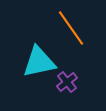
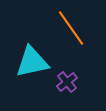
cyan triangle: moved 7 px left
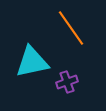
purple cross: rotated 20 degrees clockwise
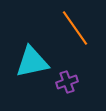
orange line: moved 4 px right
